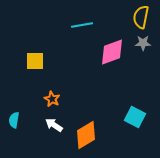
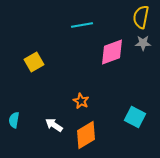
yellow square: moved 1 px left, 1 px down; rotated 30 degrees counterclockwise
orange star: moved 29 px right, 2 px down
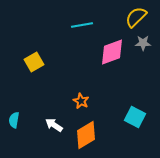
yellow semicircle: moved 5 px left; rotated 35 degrees clockwise
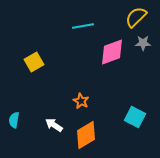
cyan line: moved 1 px right, 1 px down
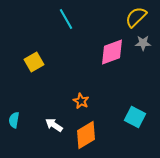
cyan line: moved 17 px left, 7 px up; rotated 70 degrees clockwise
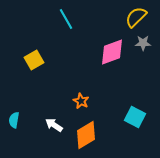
yellow square: moved 2 px up
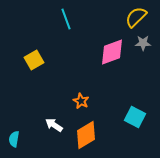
cyan line: rotated 10 degrees clockwise
cyan semicircle: moved 19 px down
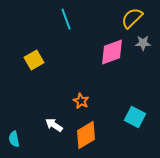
yellow semicircle: moved 4 px left, 1 px down
cyan semicircle: rotated 21 degrees counterclockwise
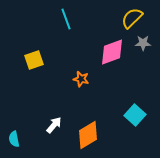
yellow square: rotated 12 degrees clockwise
orange star: moved 22 px up; rotated 14 degrees counterclockwise
cyan square: moved 2 px up; rotated 15 degrees clockwise
white arrow: rotated 96 degrees clockwise
orange diamond: moved 2 px right
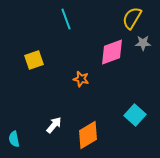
yellow semicircle: rotated 15 degrees counterclockwise
